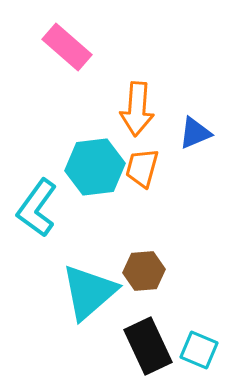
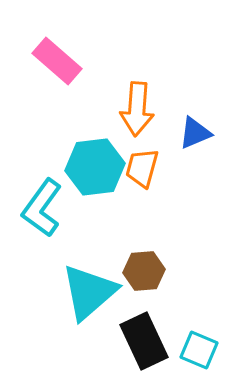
pink rectangle: moved 10 px left, 14 px down
cyan L-shape: moved 5 px right
black rectangle: moved 4 px left, 5 px up
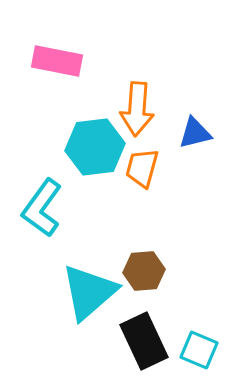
pink rectangle: rotated 30 degrees counterclockwise
blue triangle: rotated 9 degrees clockwise
cyan hexagon: moved 20 px up
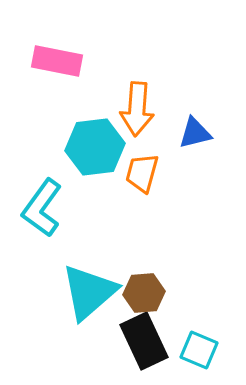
orange trapezoid: moved 5 px down
brown hexagon: moved 22 px down
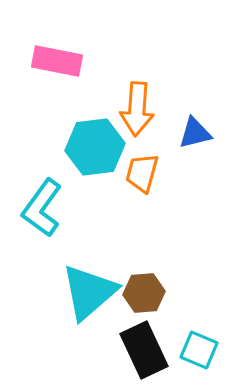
black rectangle: moved 9 px down
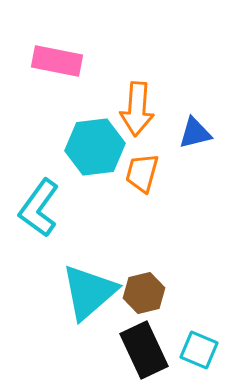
cyan L-shape: moved 3 px left
brown hexagon: rotated 9 degrees counterclockwise
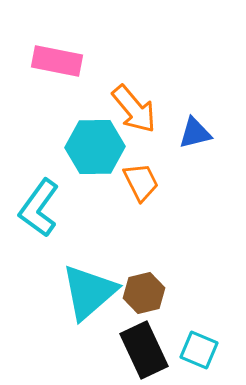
orange arrow: moved 3 px left; rotated 44 degrees counterclockwise
cyan hexagon: rotated 6 degrees clockwise
orange trapezoid: moved 1 px left, 9 px down; rotated 138 degrees clockwise
